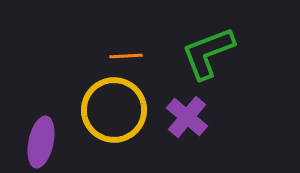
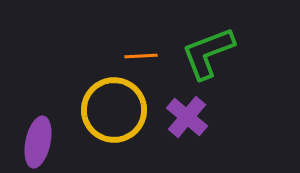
orange line: moved 15 px right
purple ellipse: moved 3 px left
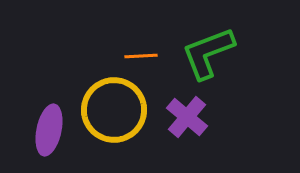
purple ellipse: moved 11 px right, 12 px up
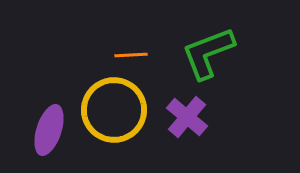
orange line: moved 10 px left, 1 px up
purple ellipse: rotated 6 degrees clockwise
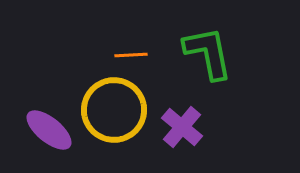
green L-shape: rotated 100 degrees clockwise
purple cross: moved 5 px left, 10 px down
purple ellipse: rotated 69 degrees counterclockwise
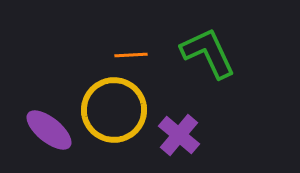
green L-shape: rotated 14 degrees counterclockwise
purple cross: moved 3 px left, 8 px down
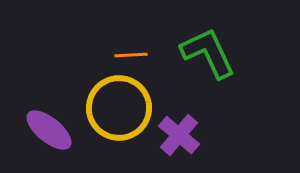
yellow circle: moved 5 px right, 2 px up
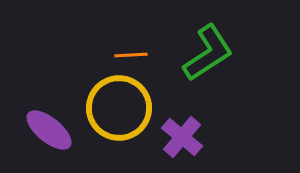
green L-shape: rotated 82 degrees clockwise
purple cross: moved 3 px right, 2 px down
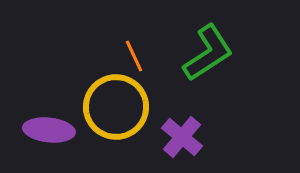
orange line: moved 3 px right, 1 px down; rotated 68 degrees clockwise
yellow circle: moved 3 px left, 1 px up
purple ellipse: rotated 33 degrees counterclockwise
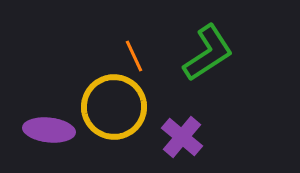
yellow circle: moved 2 px left
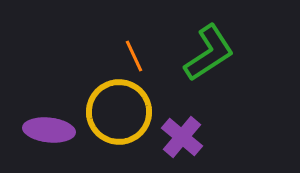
green L-shape: moved 1 px right
yellow circle: moved 5 px right, 5 px down
